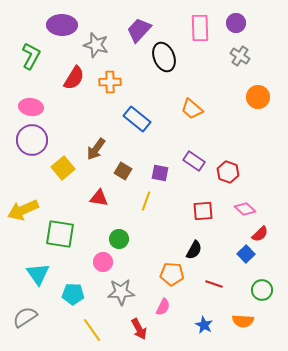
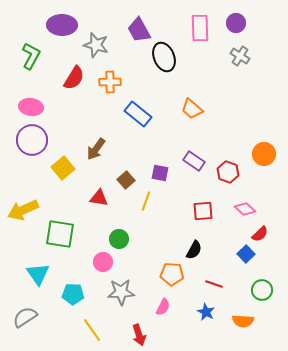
purple trapezoid at (139, 30): rotated 72 degrees counterclockwise
orange circle at (258, 97): moved 6 px right, 57 px down
blue rectangle at (137, 119): moved 1 px right, 5 px up
brown square at (123, 171): moved 3 px right, 9 px down; rotated 18 degrees clockwise
blue star at (204, 325): moved 2 px right, 13 px up
red arrow at (139, 329): moved 6 px down; rotated 10 degrees clockwise
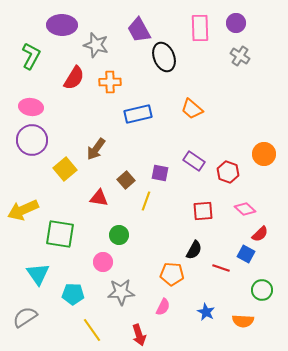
blue rectangle at (138, 114): rotated 52 degrees counterclockwise
yellow square at (63, 168): moved 2 px right, 1 px down
green circle at (119, 239): moved 4 px up
blue square at (246, 254): rotated 18 degrees counterclockwise
red line at (214, 284): moved 7 px right, 16 px up
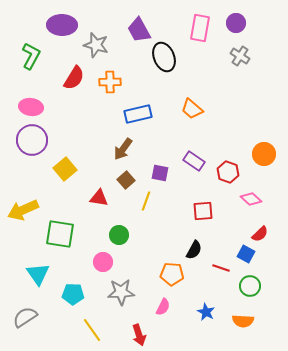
pink rectangle at (200, 28): rotated 12 degrees clockwise
brown arrow at (96, 149): moved 27 px right
pink diamond at (245, 209): moved 6 px right, 10 px up
green circle at (262, 290): moved 12 px left, 4 px up
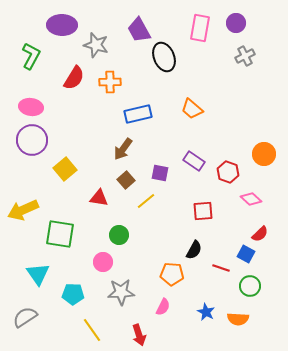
gray cross at (240, 56): moved 5 px right; rotated 30 degrees clockwise
yellow line at (146, 201): rotated 30 degrees clockwise
orange semicircle at (243, 321): moved 5 px left, 2 px up
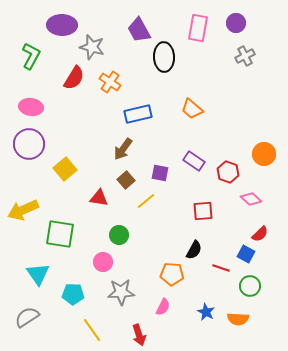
pink rectangle at (200, 28): moved 2 px left
gray star at (96, 45): moved 4 px left, 2 px down
black ellipse at (164, 57): rotated 20 degrees clockwise
orange cross at (110, 82): rotated 35 degrees clockwise
purple circle at (32, 140): moved 3 px left, 4 px down
gray semicircle at (25, 317): moved 2 px right
